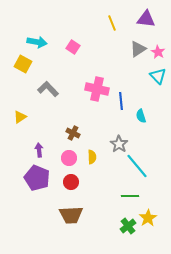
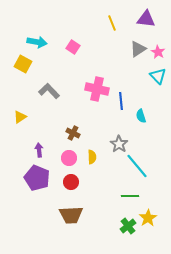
gray L-shape: moved 1 px right, 2 px down
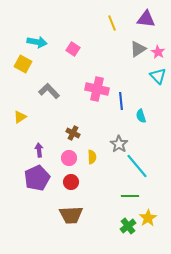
pink square: moved 2 px down
purple pentagon: rotated 25 degrees clockwise
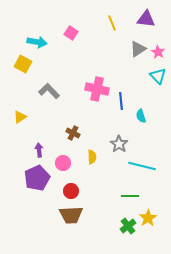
pink square: moved 2 px left, 16 px up
pink circle: moved 6 px left, 5 px down
cyan line: moved 5 px right; rotated 36 degrees counterclockwise
red circle: moved 9 px down
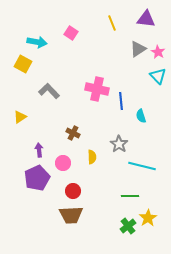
red circle: moved 2 px right
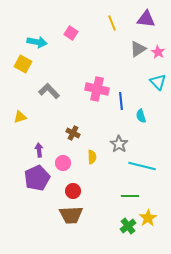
cyan triangle: moved 6 px down
yellow triangle: rotated 16 degrees clockwise
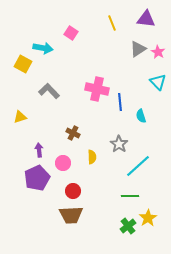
cyan arrow: moved 6 px right, 6 px down
blue line: moved 1 px left, 1 px down
cyan line: moved 4 px left; rotated 56 degrees counterclockwise
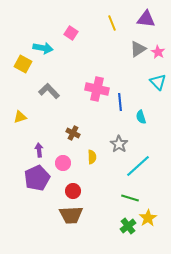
cyan semicircle: moved 1 px down
green line: moved 2 px down; rotated 18 degrees clockwise
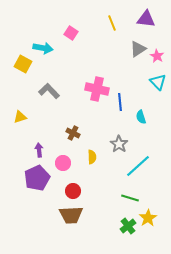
pink star: moved 1 px left, 4 px down
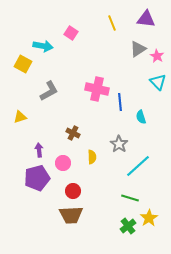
cyan arrow: moved 2 px up
gray L-shape: rotated 105 degrees clockwise
purple pentagon: rotated 10 degrees clockwise
yellow star: moved 1 px right
